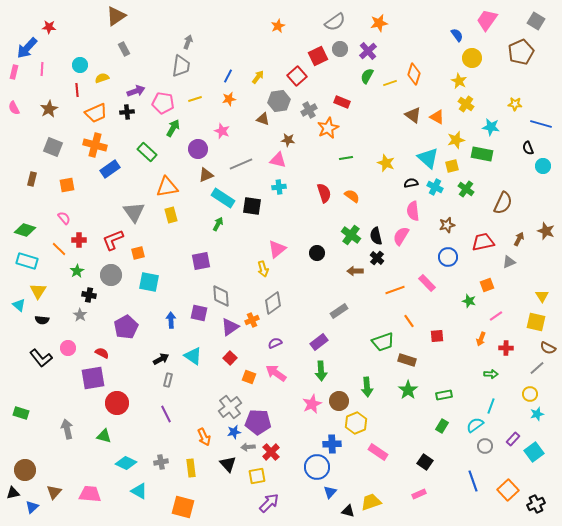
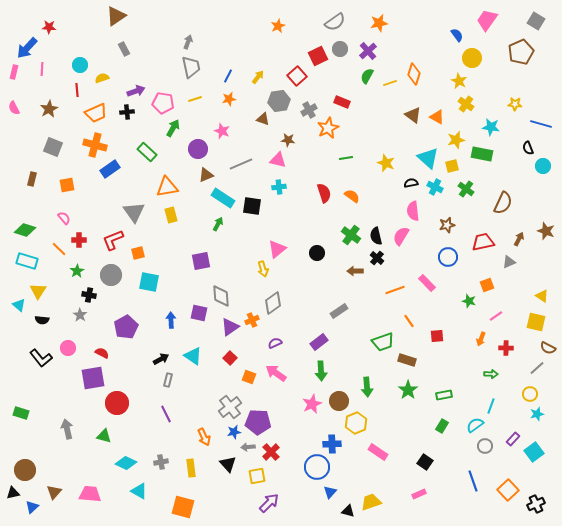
gray trapezoid at (181, 66): moved 10 px right, 1 px down; rotated 20 degrees counterclockwise
yellow triangle at (542, 296): rotated 24 degrees counterclockwise
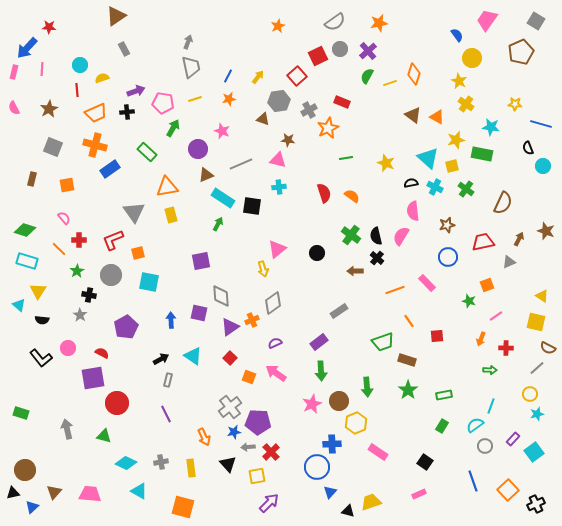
green arrow at (491, 374): moved 1 px left, 4 px up
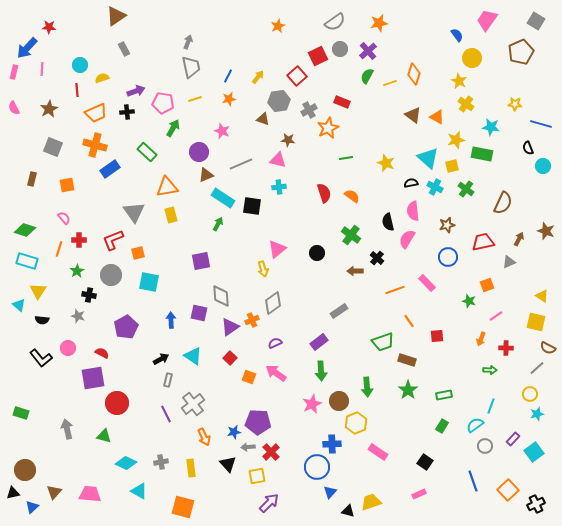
purple circle at (198, 149): moved 1 px right, 3 px down
black semicircle at (376, 236): moved 12 px right, 14 px up
pink semicircle at (401, 236): moved 6 px right, 3 px down
orange line at (59, 249): rotated 63 degrees clockwise
gray star at (80, 315): moved 2 px left, 1 px down; rotated 16 degrees counterclockwise
gray cross at (230, 407): moved 37 px left, 3 px up
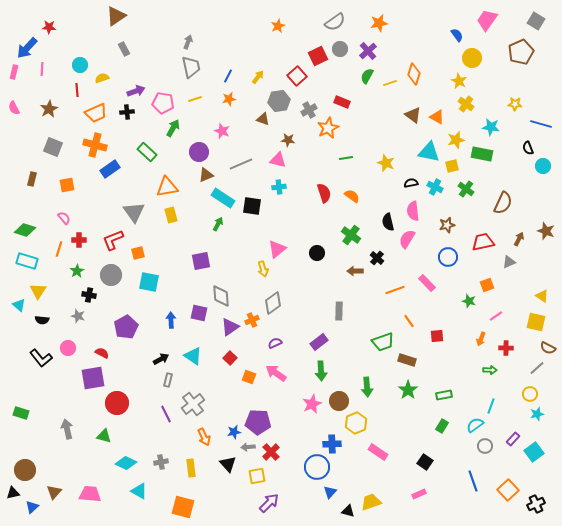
cyan triangle at (428, 158): moved 1 px right, 6 px up; rotated 30 degrees counterclockwise
gray rectangle at (339, 311): rotated 54 degrees counterclockwise
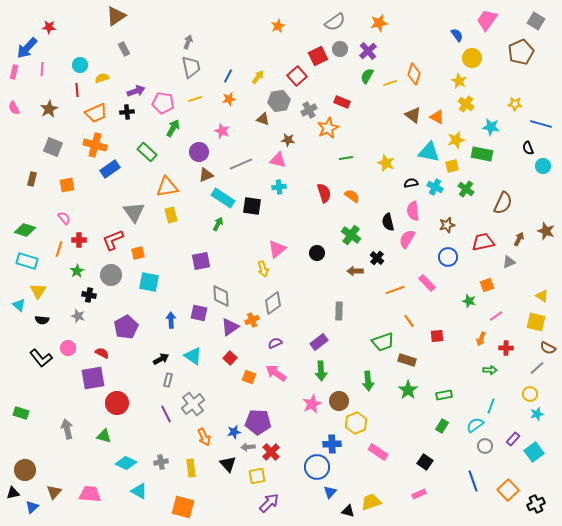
green arrow at (367, 387): moved 1 px right, 6 px up
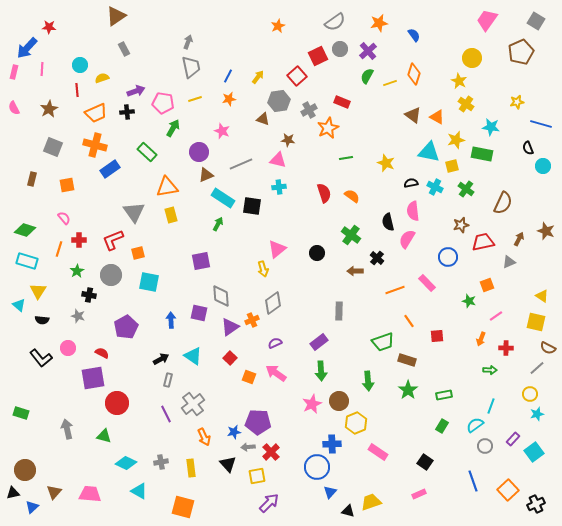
blue semicircle at (457, 35): moved 43 px left
yellow star at (515, 104): moved 2 px right, 2 px up; rotated 16 degrees counterclockwise
brown star at (447, 225): moved 14 px right
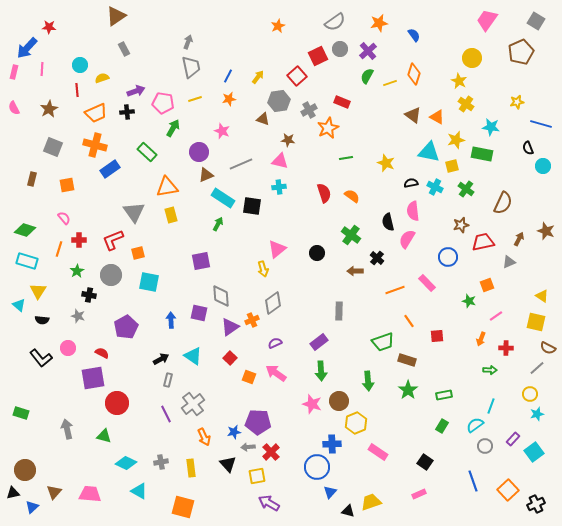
pink triangle at (278, 160): moved 2 px right, 1 px down
pink star at (312, 404): rotated 30 degrees counterclockwise
purple arrow at (269, 503): rotated 105 degrees counterclockwise
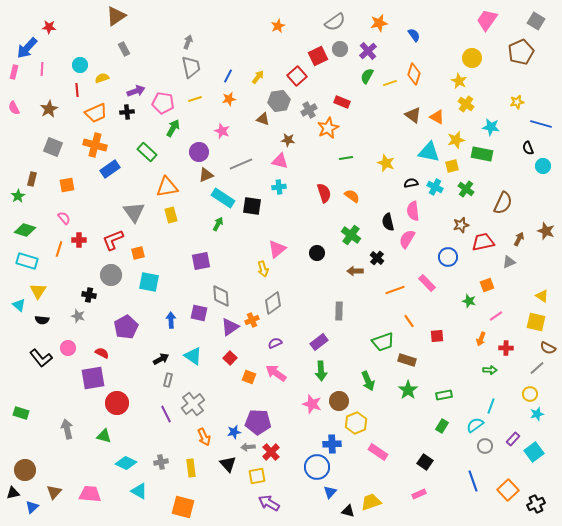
green star at (77, 271): moved 59 px left, 75 px up
green arrow at (368, 381): rotated 18 degrees counterclockwise
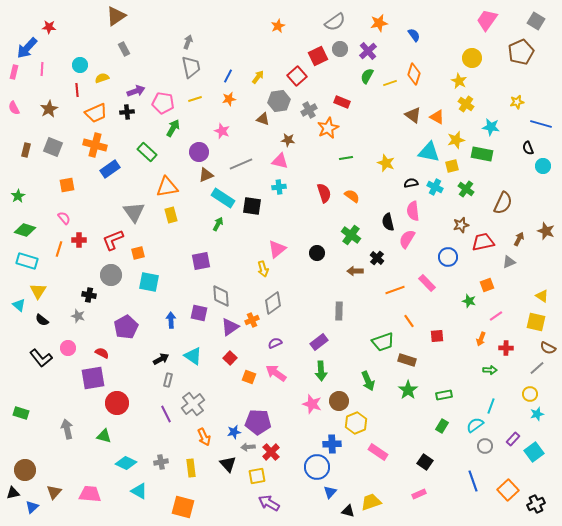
brown rectangle at (32, 179): moved 6 px left, 29 px up
black semicircle at (42, 320): rotated 32 degrees clockwise
